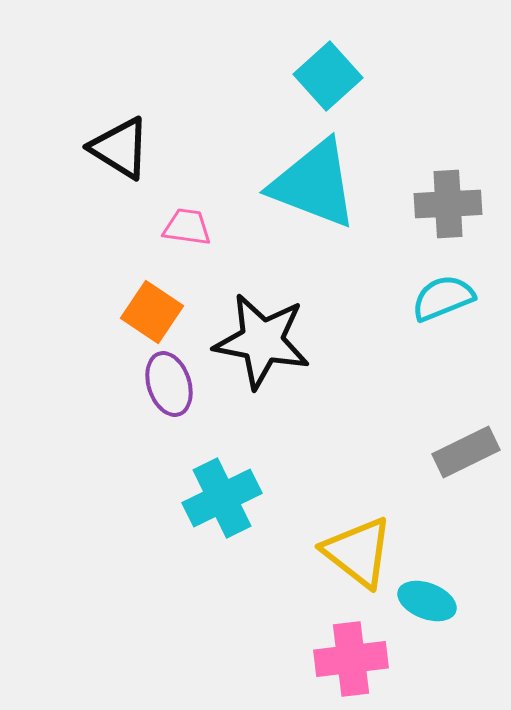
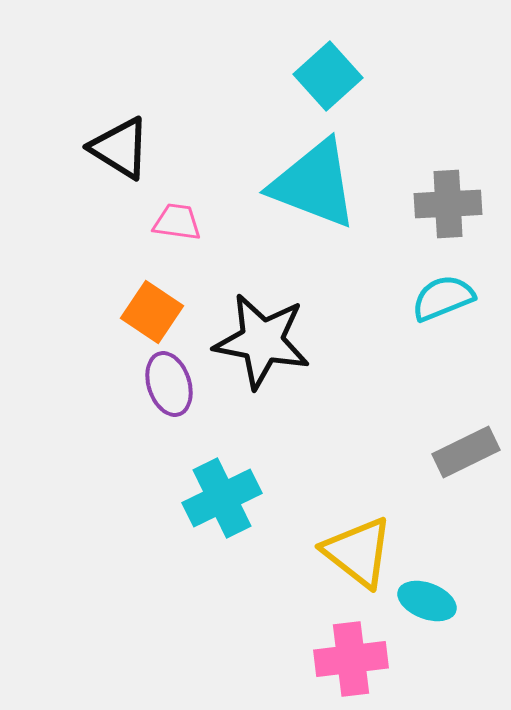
pink trapezoid: moved 10 px left, 5 px up
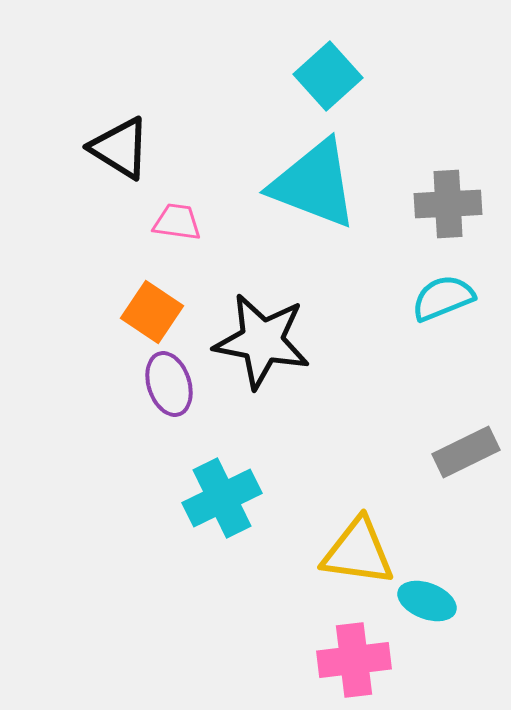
yellow triangle: rotated 30 degrees counterclockwise
pink cross: moved 3 px right, 1 px down
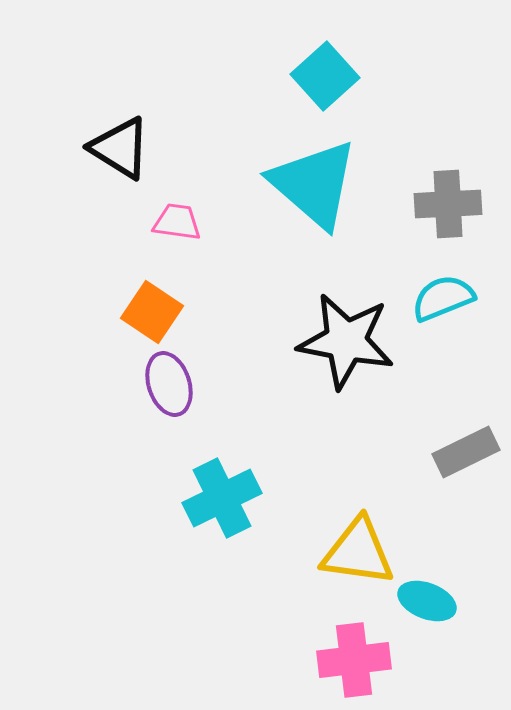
cyan square: moved 3 px left
cyan triangle: rotated 20 degrees clockwise
black star: moved 84 px right
